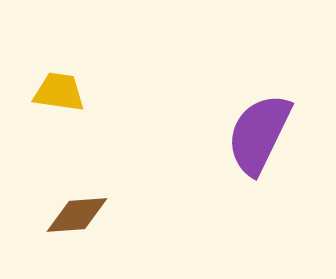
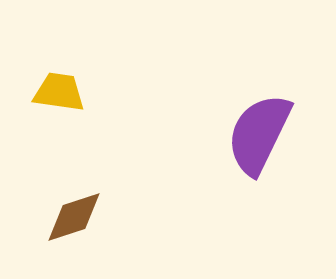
brown diamond: moved 3 px left, 2 px down; rotated 14 degrees counterclockwise
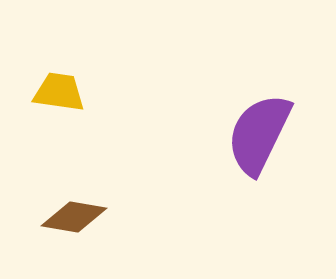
brown diamond: rotated 28 degrees clockwise
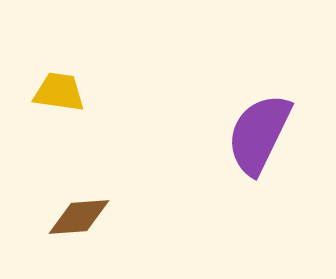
brown diamond: moved 5 px right; rotated 14 degrees counterclockwise
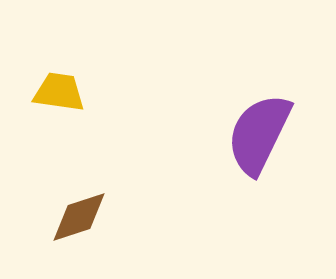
brown diamond: rotated 14 degrees counterclockwise
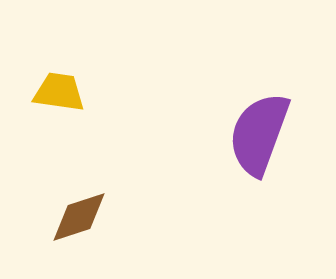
purple semicircle: rotated 6 degrees counterclockwise
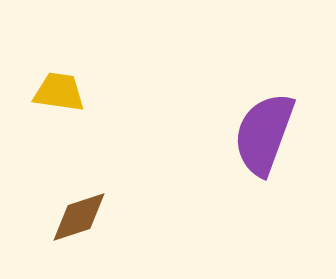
purple semicircle: moved 5 px right
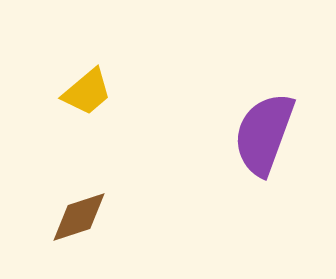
yellow trapezoid: moved 28 px right; rotated 132 degrees clockwise
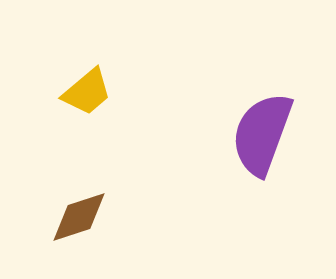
purple semicircle: moved 2 px left
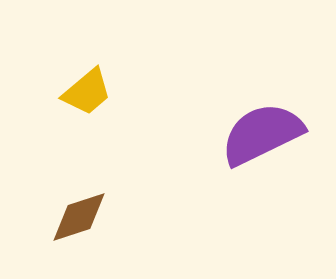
purple semicircle: rotated 44 degrees clockwise
